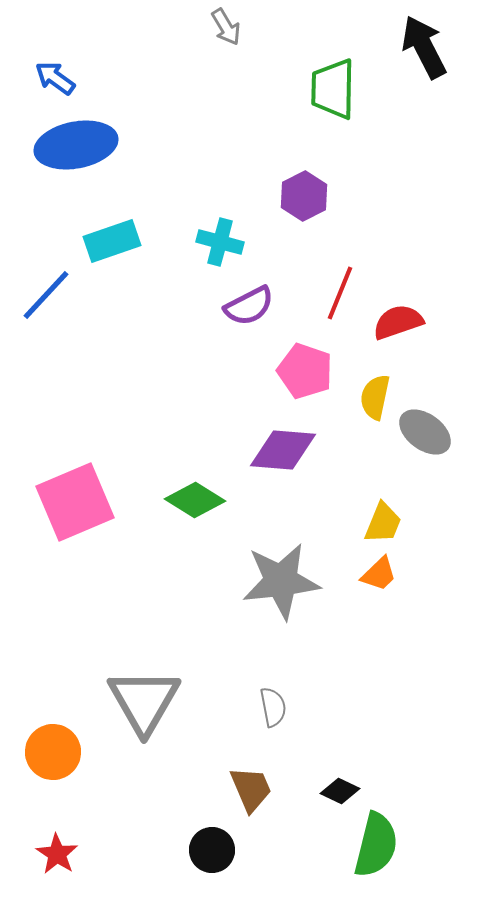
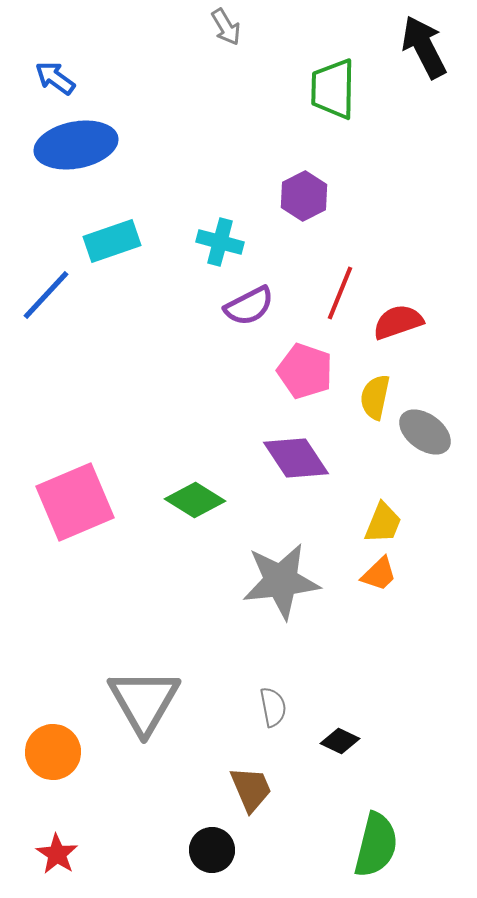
purple diamond: moved 13 px right, 8 px down; rotated 52 degrees clockwise
black diamond: moved 50 px up
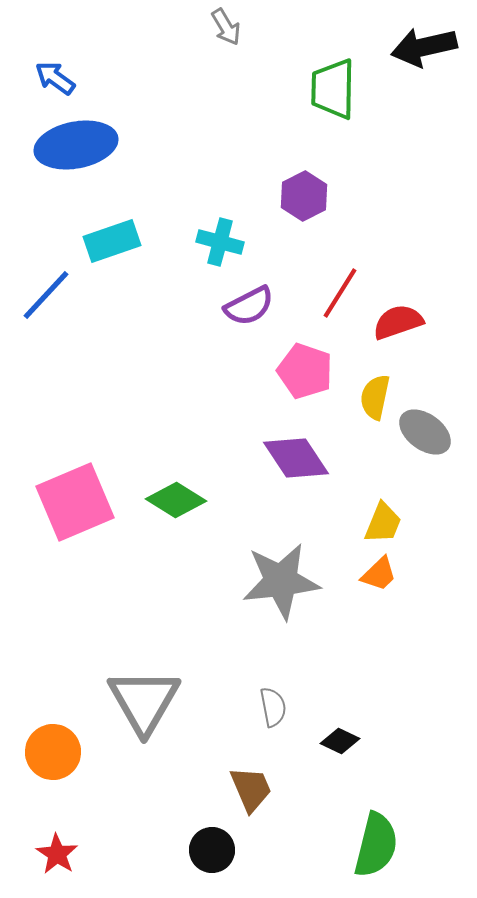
black arrow: rotated 76 degrees counterclockwise
red line: rotated 10 degrees clockwise
green diamond: moved 19 px left
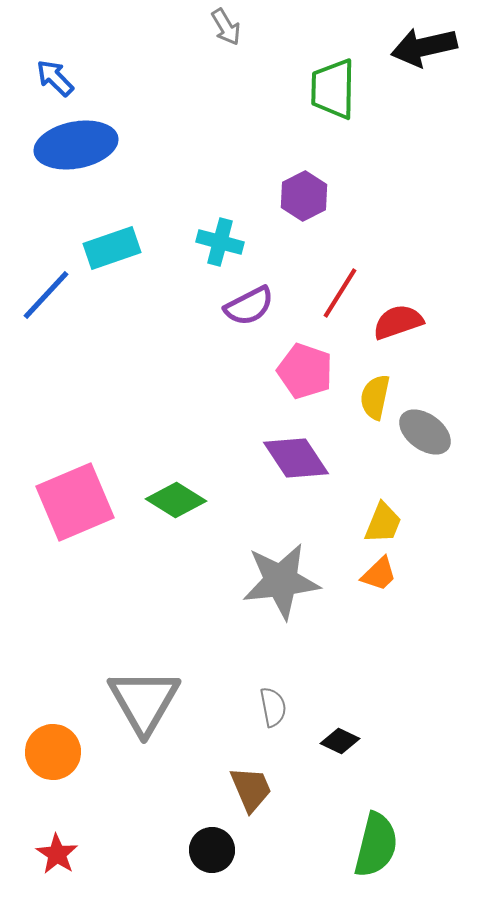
blue arrow: rotated 9 degrees clockwise
cyan rectangle: moved 7 px down
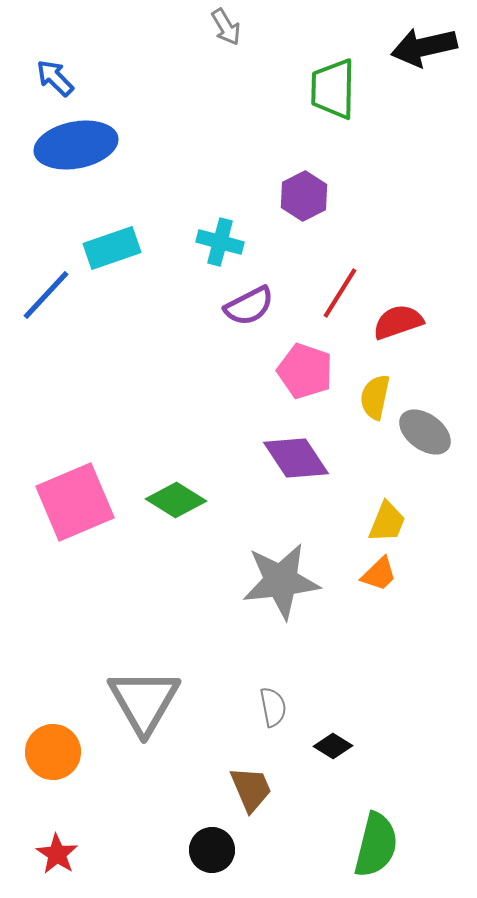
yellow trapezoid: moved 4 px right, 1 px up
black diamond: moved 7 px left, 5 px down; rotated 6 degrees clockwise
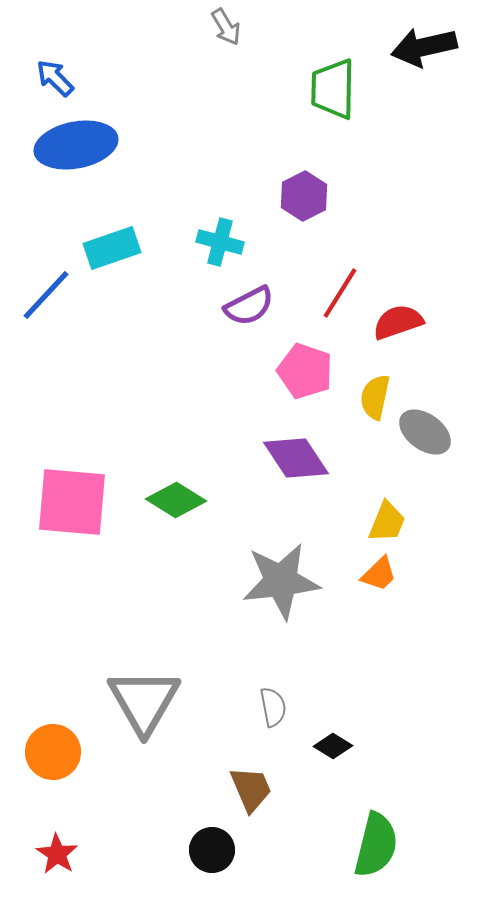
pink square: moved 3 px left; rotated 28 degrees clockwise
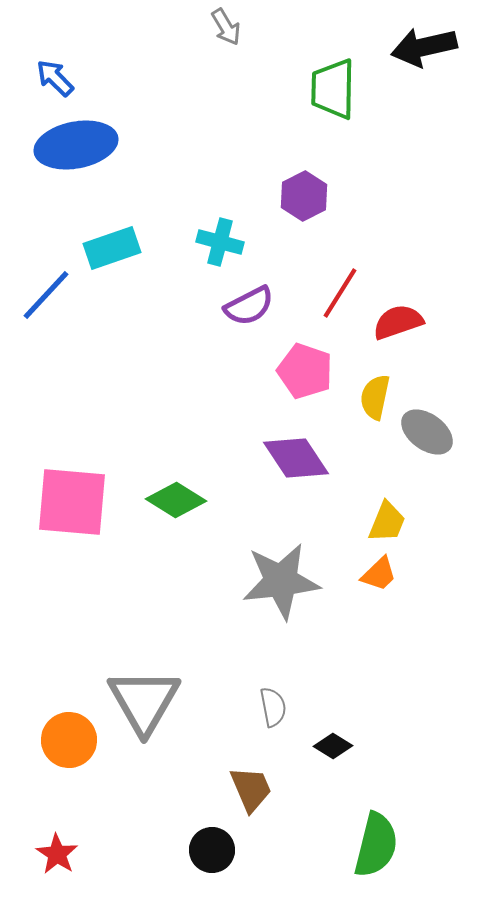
gray ellipse: moved 2 px right
orange circle: moved 16 px right, 12 px up
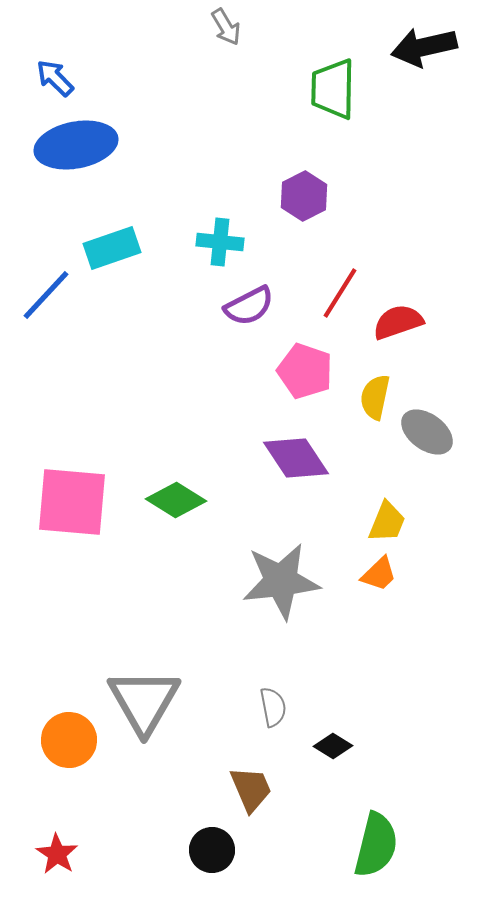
cyan cross: rotated 9 degrees counterclockwise
